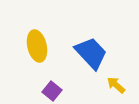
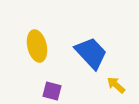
purple square: rotated 24 degrees counterclockwise
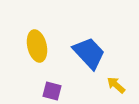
blue trapezoid: moved 2 px left
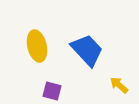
blue trapezoid: moved 2 px left, 3 px up
yellow arrow: moved 3 px right
